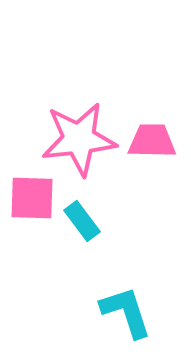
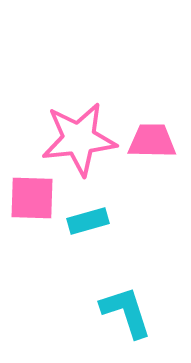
cyan rectangle: moved 6 px right; rotated 69 degrees counterclockwise
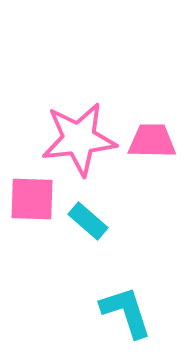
pink square: moved 1 px down
cyan rectangle: rotated 57 degrees clockwise
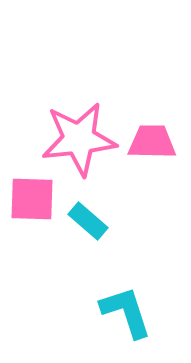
pink trapezoid: moved 1 px down
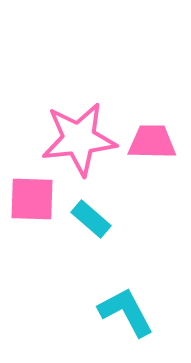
cyan rectangle: moved 3 px right, 2 px up
cyan L-shape: rotated 10 degrees counterclockwise
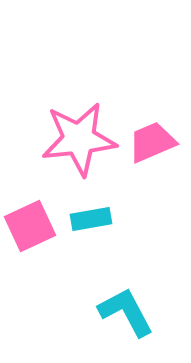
pink trapezoid: rotated 24 degrees counterclockwise
pink square: moved 2 px left, 27 px down; rotated 27 degrees counterclockwise
cyan rectangle: rotated 51 degrees counterclockwise
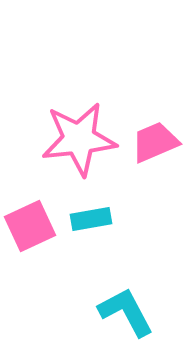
pink trapezoid: moved 3 px right
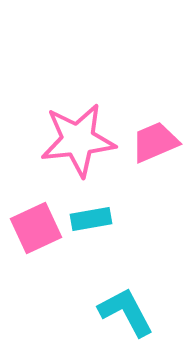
pink star: moved 1 px left, 1 px down
pink square: moved 6 px right, 2 px down
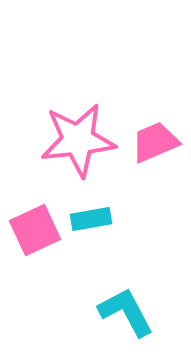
pink square: moved 1 px left, 2 px down
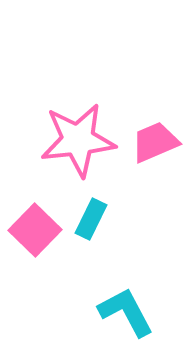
cyan rectangle: rotated 54 degrees counterclockwise
pink square: rotated 21 degrees counterclockwise
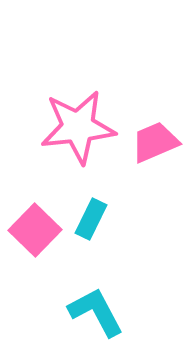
pink star: moved 13 px up
cyan L-shape: moved 30 px left
